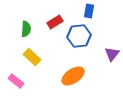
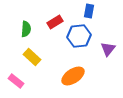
purple triangle: moved 4 px left, 5 px up
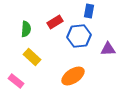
purple triangle: rotated 49 degrees clockwise
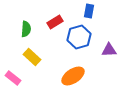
blue hexagon: moved 1 px down; rotated 10 degrees counterclockwise
purple triangle: moved 1 px right, 1 px down
pink rectangle: moved 3 px left, 3 px up
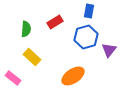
blue hexagon: moved 7 px right
purple triangle: rotated 49 degrees counterclockwise
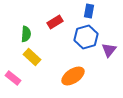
green semicircle: moved 5 px down
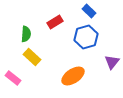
blue rectangle: rotated 56 degrees counterclockwise
purple triangle: moved 3 px right, 12 px down
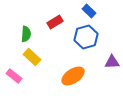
purple triangle: rotated 49 degrees clockwise
pink rectangle: moved 1 px right, 2 px up
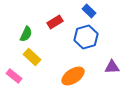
green semicircle: rotated 21 degrees clockwise
purple triangle: moved 5 px down
